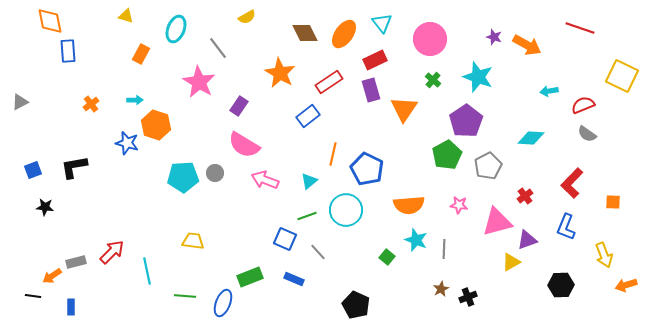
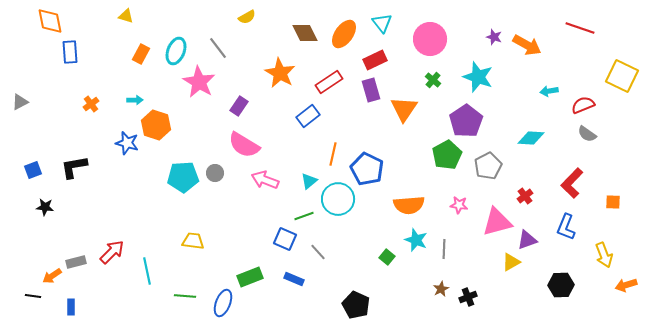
cyan ellipse at (176, 29): moved 22 px down
blue rectangle at (68, 51): moved 2 px right, 1 px down
cyan circle at (346, 210): moved 8 px left, 11 px up
green line at (307, 216): moved 3 px left
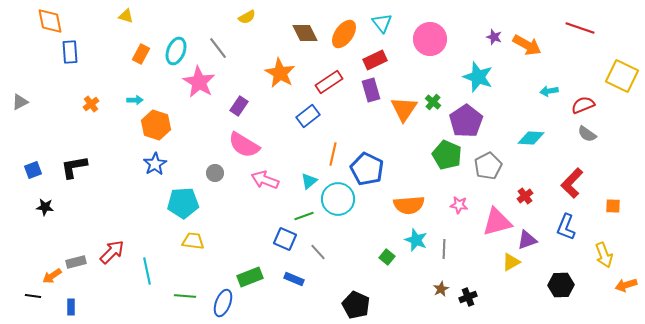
green cross at (433, 80): moved 22 px down
blue star at (127, 143): moved 28 px right, 21 px down; rotated 25 degrees clockwise
green pentagon at (447, 155): rotated 20 degrees counterclockwise
cyan pentagon at (183, 177): moved 26 px down
orange square at (613, 202): moved 4 px down
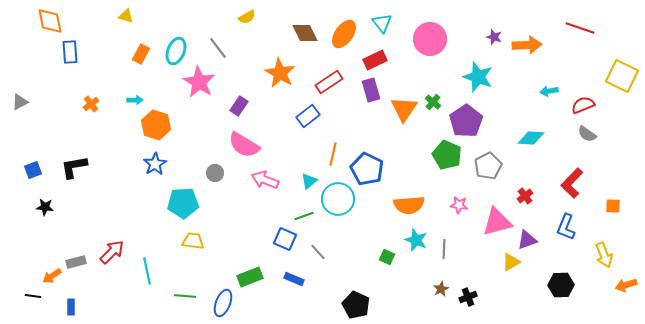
orange arrow at (527, 45): rotated 32 degrees counterclockwise
green square at (387, 257): rotated 14 degrees counterclockwise
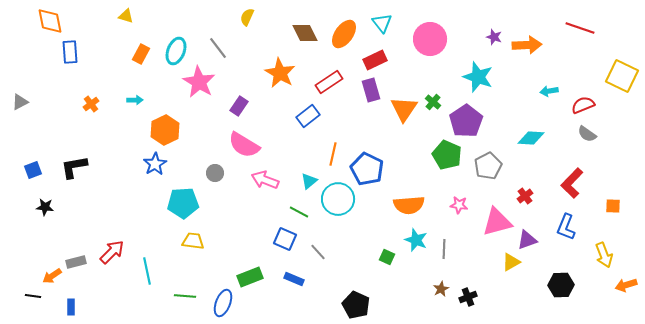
yellow semicircle at (247, 17): rotated 144 degrees clockwise
orange hexagon at (156, 125): moved 9 px right, 5 px down; rotated 16 degrees clockwise
green line at (304, 216): moved 5 px left, 4 px up; rotated 48 degrees clockwise
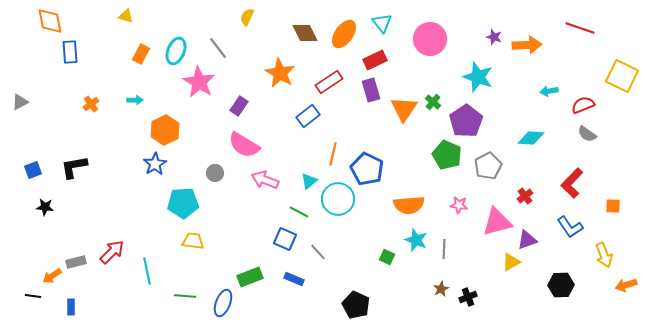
blue L-shape at (566, 227): moved 4 px right; rotated 56 degrees counterclockwise
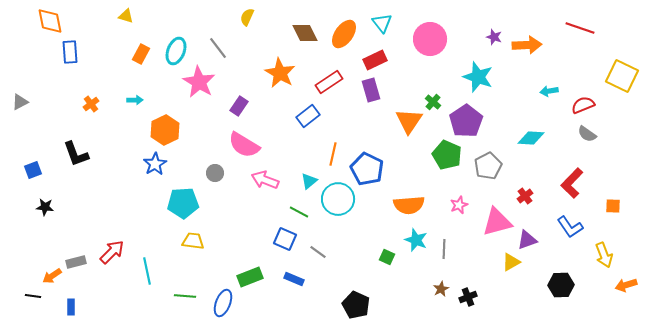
orange triangle at (404, 109): moved 5 px right, 12 px down
black L-shape at (74, 167): moved 2 px right, 13 px up; rotated 100 degrees counterclockwise
pink star at (459, 205): rotated 30 degrees counterclockwise
gray line at (318, 252): rotated 12 degrees counterclockwise
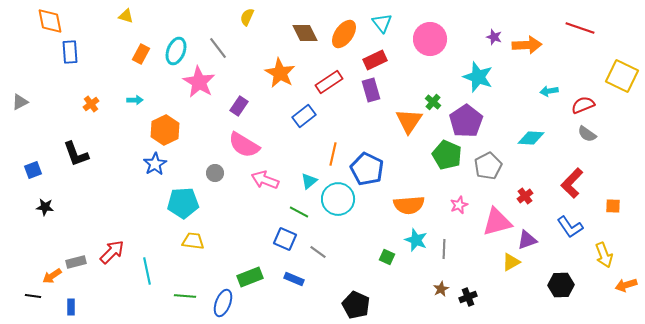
blue rectangle at (308, 116): moved 4 px left
